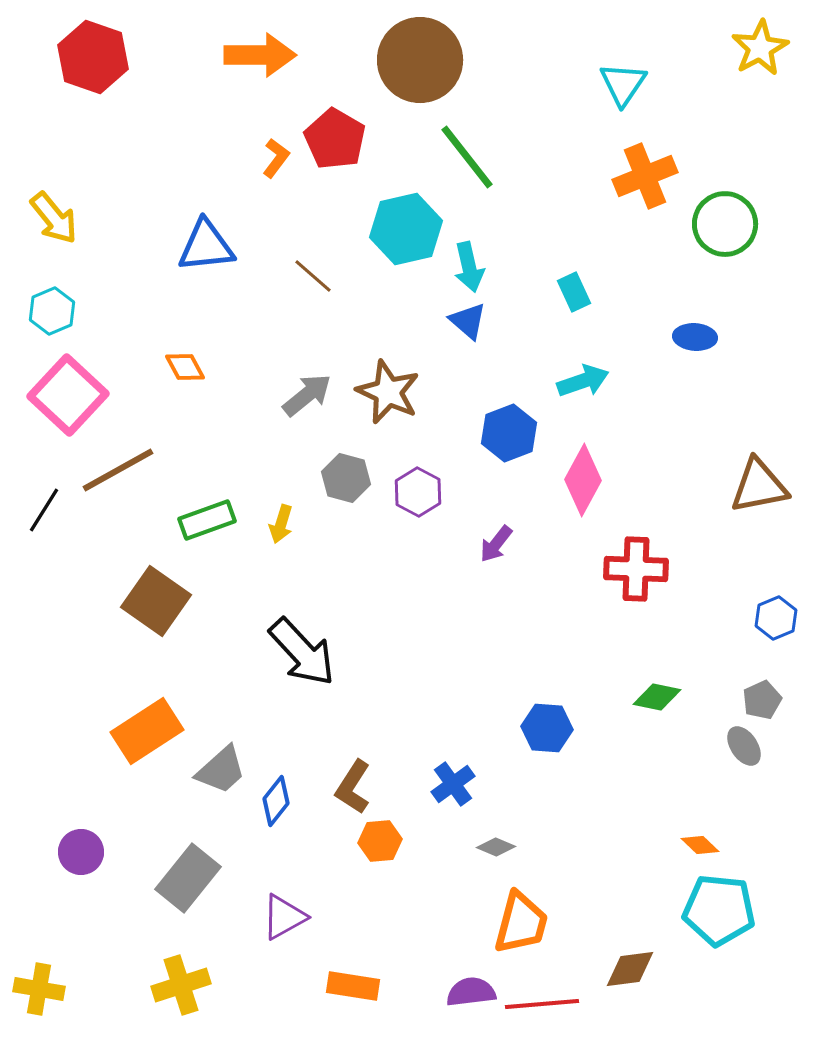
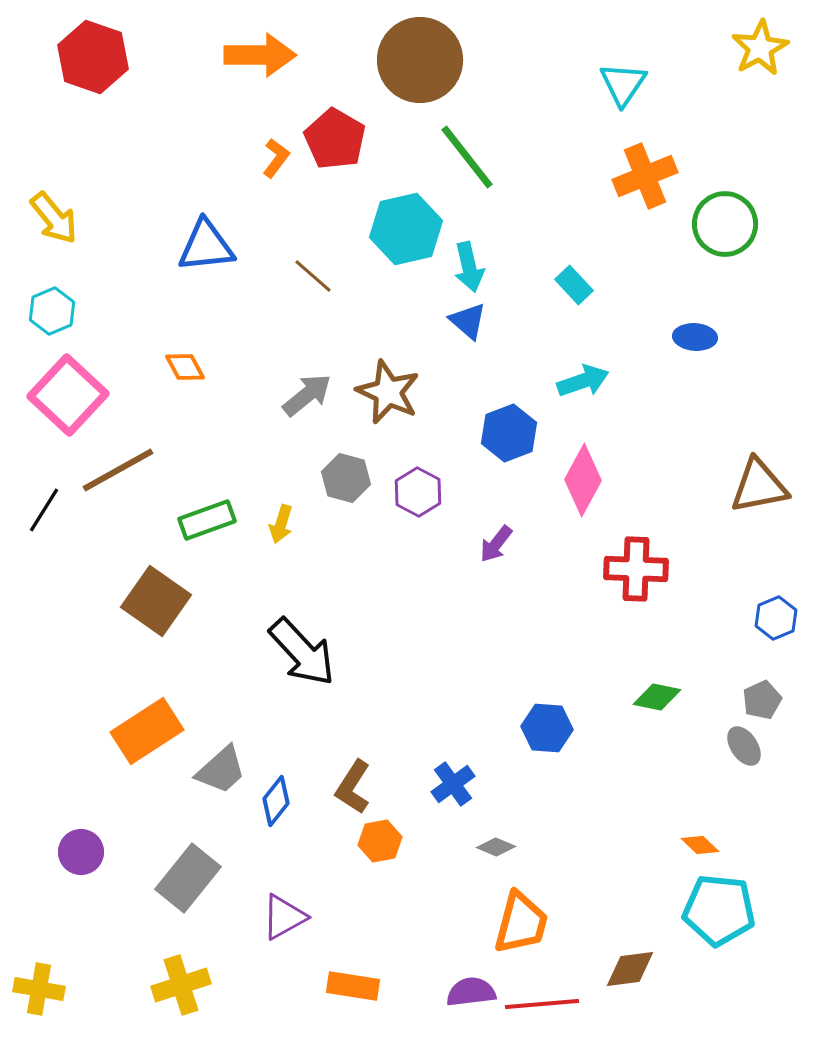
cyan rectangle at (574, 292): moved 7 px up; rotated 18 degrees counterclockwise
orange hexagon at (380, 841): rotated 6 degrees counterclockwise
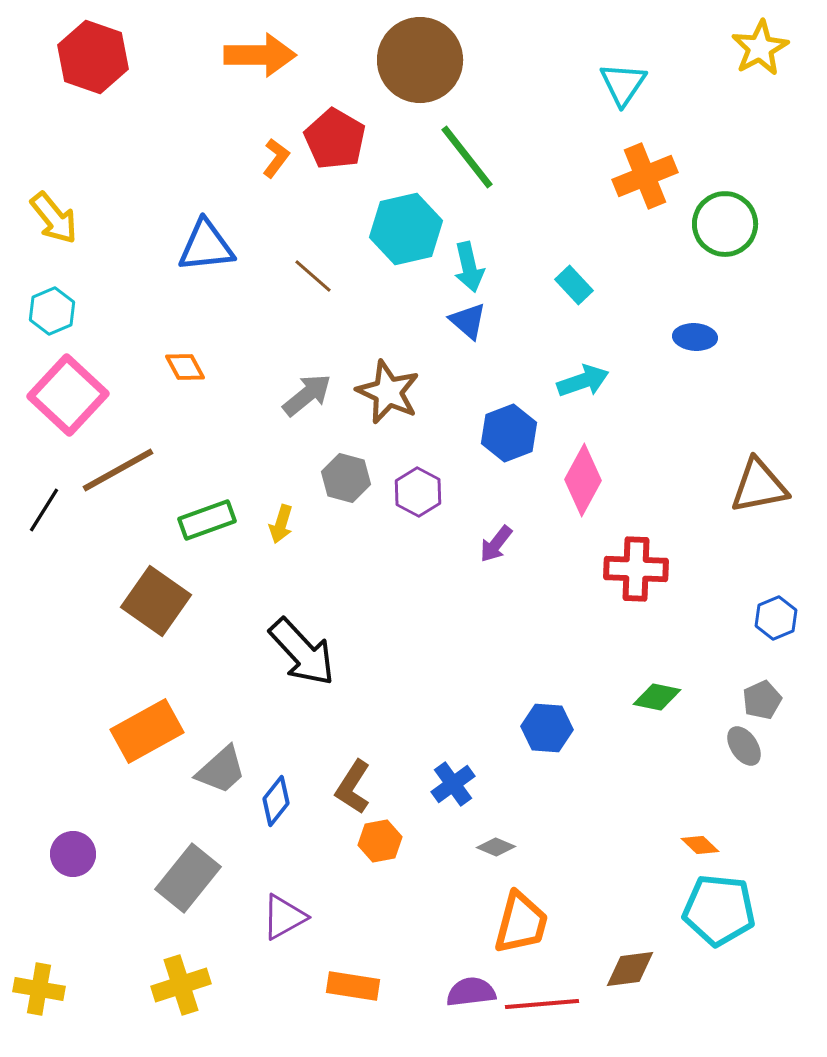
orange rectangle at (147, 731): rotated 4 degrees clockwise
purple circle at (81, 852): moved 8 px left, 2 px down
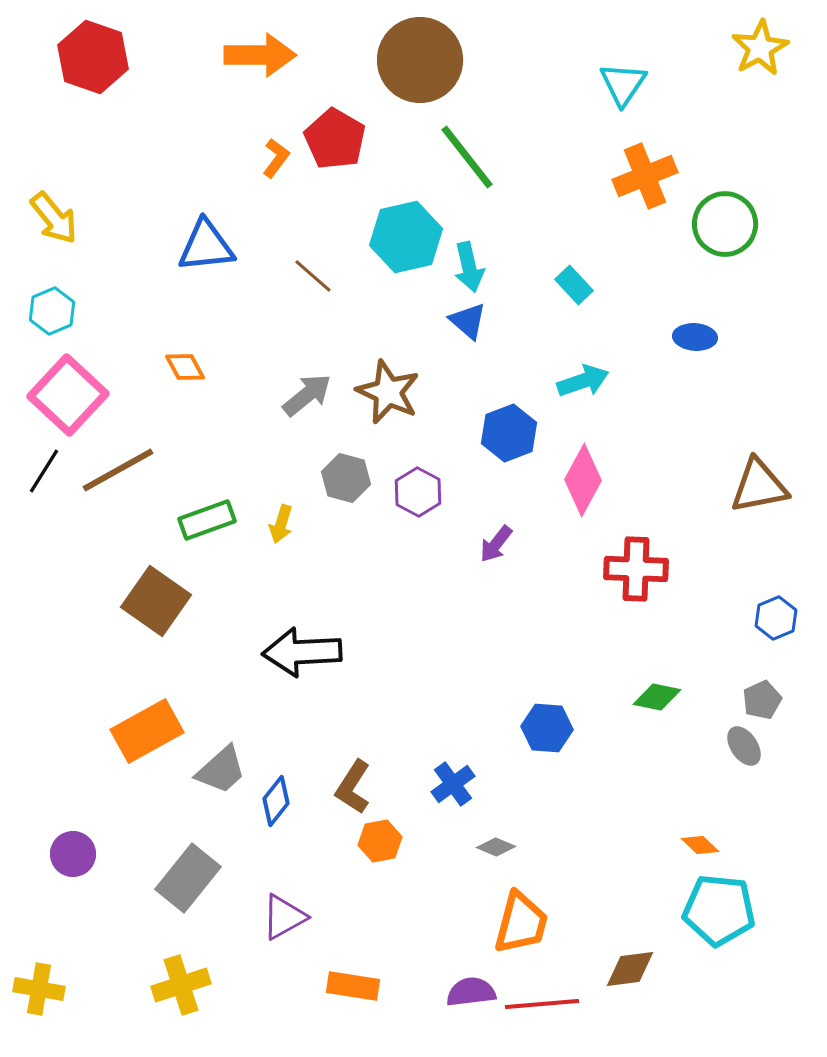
cyan hexagon at (406, 229): moved 8 px down
black line at (44, 510): moved 39 px up
black arrow at (302, 652): rotated 130 degrees clockwise
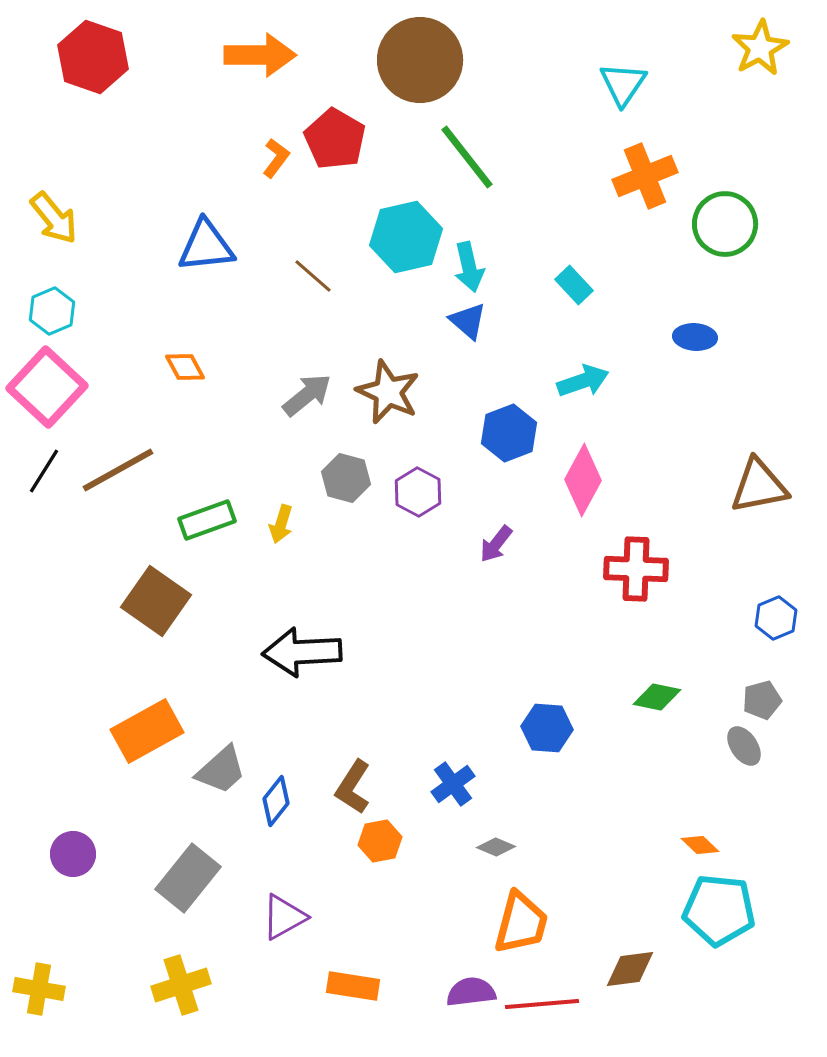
pink square at (68, 395): moved 21 px left, 8 px up
gray pentagon at (762, 700): rotated 9 degrees clockwise
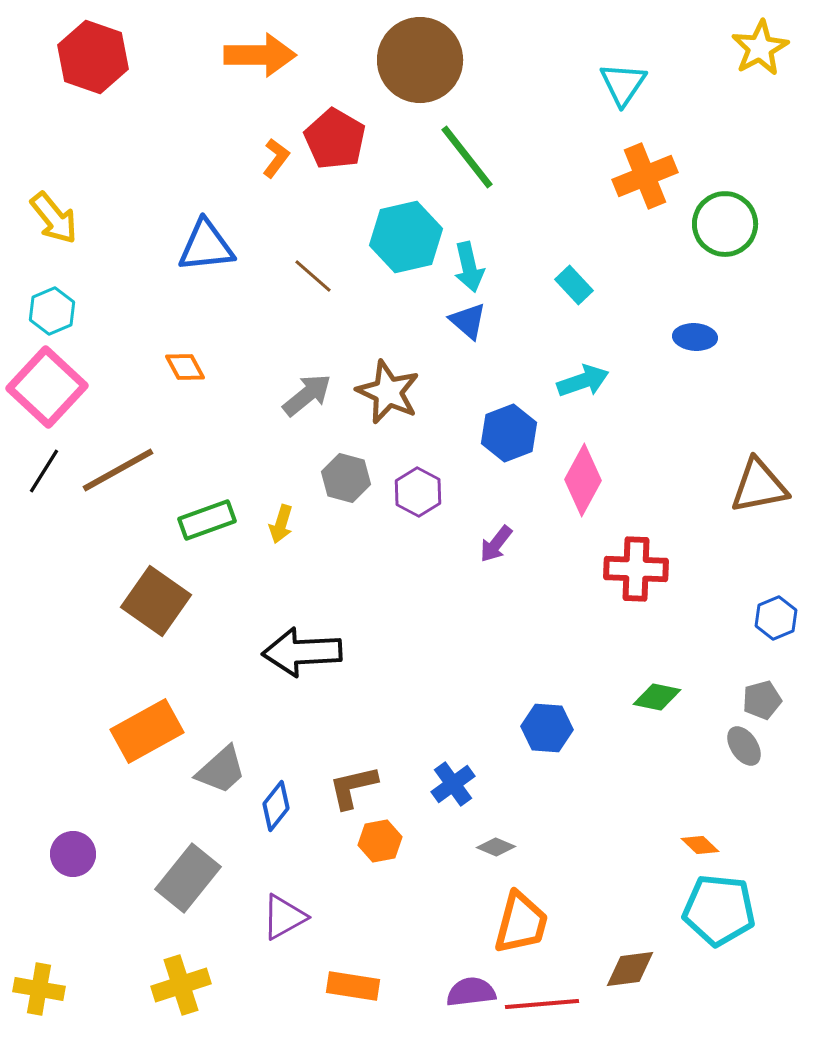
brown L-shape at (353, 787): rotated 44 degrees clockwise
blue diamond at (276, 801): moved 5 px down
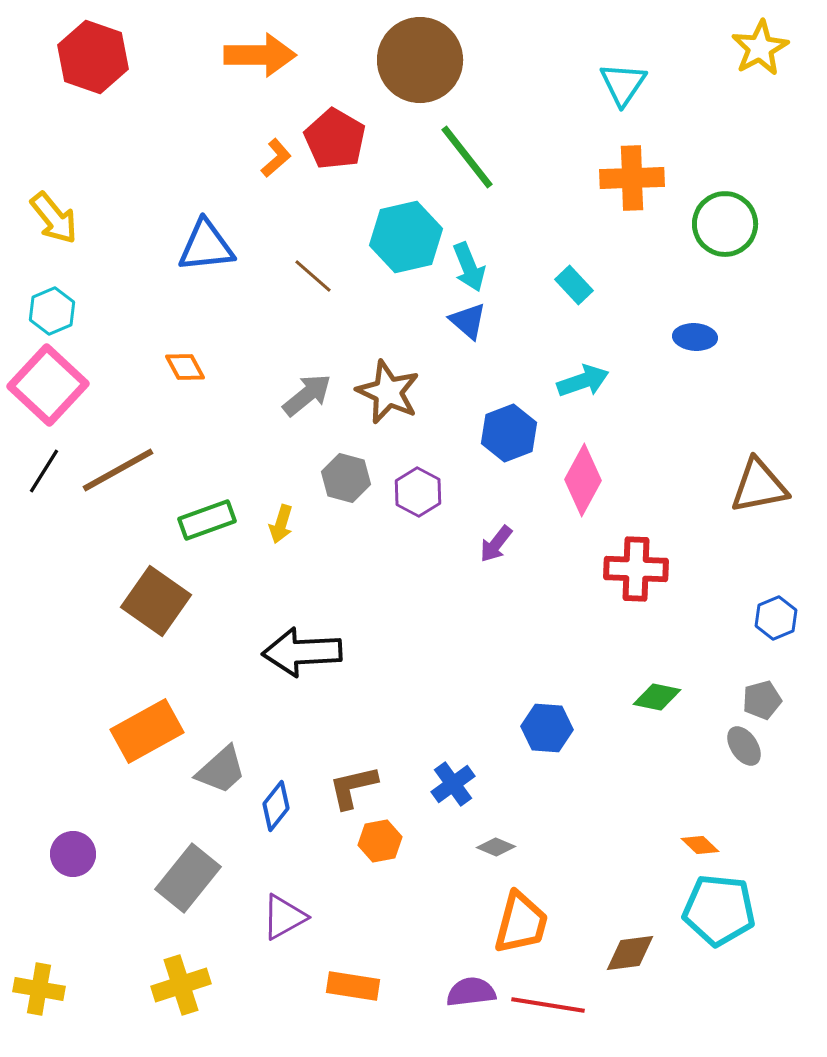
orange L-shape at (276, 158): rotated 12 degrees clockwise
orange cross at (645, 176): moved 13 px left, 2 px down; rotated 20 degrees clockwise
cyan arrow at (469, 267): rotated 9 degrees counterclockwise
pink square at (47, 387): moved 1 px right, 2 px up
brown diamond at (630, 969): moved 16 px up
red line at (542, 1004): moved 6 px right, 1 px down; rotated 14 degrees clockwise
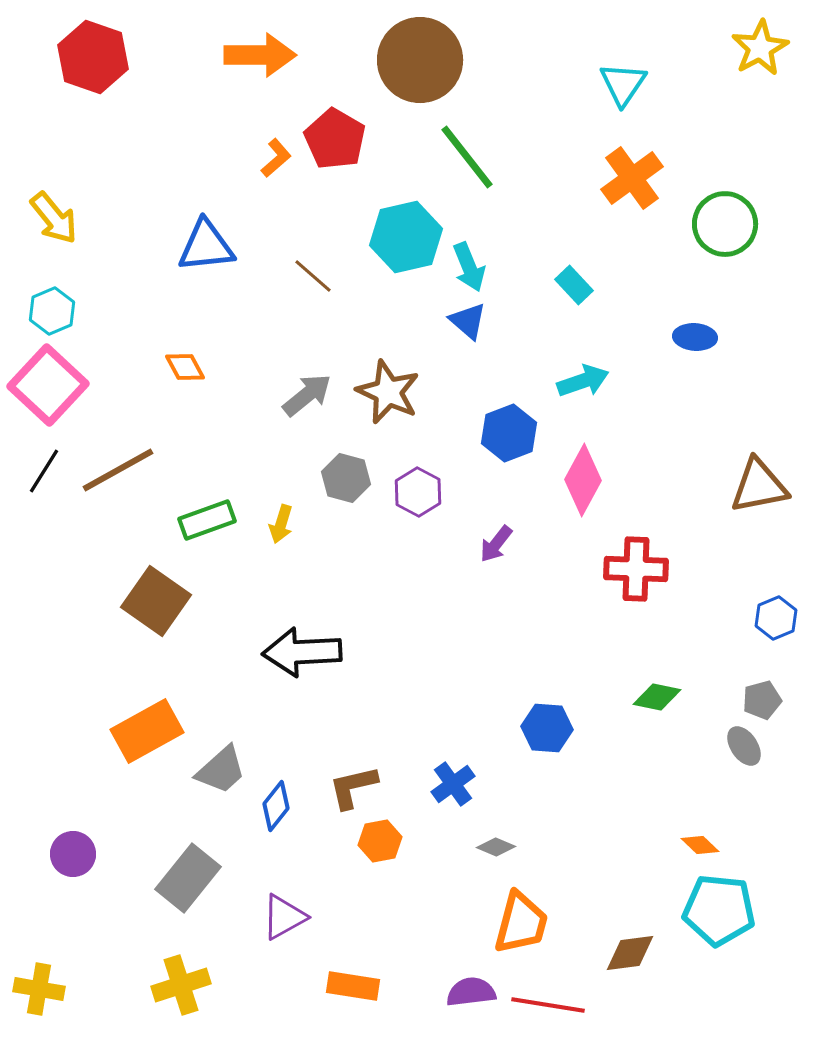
orange cross at (632, 178): rotated 34 degrees counterclockwise
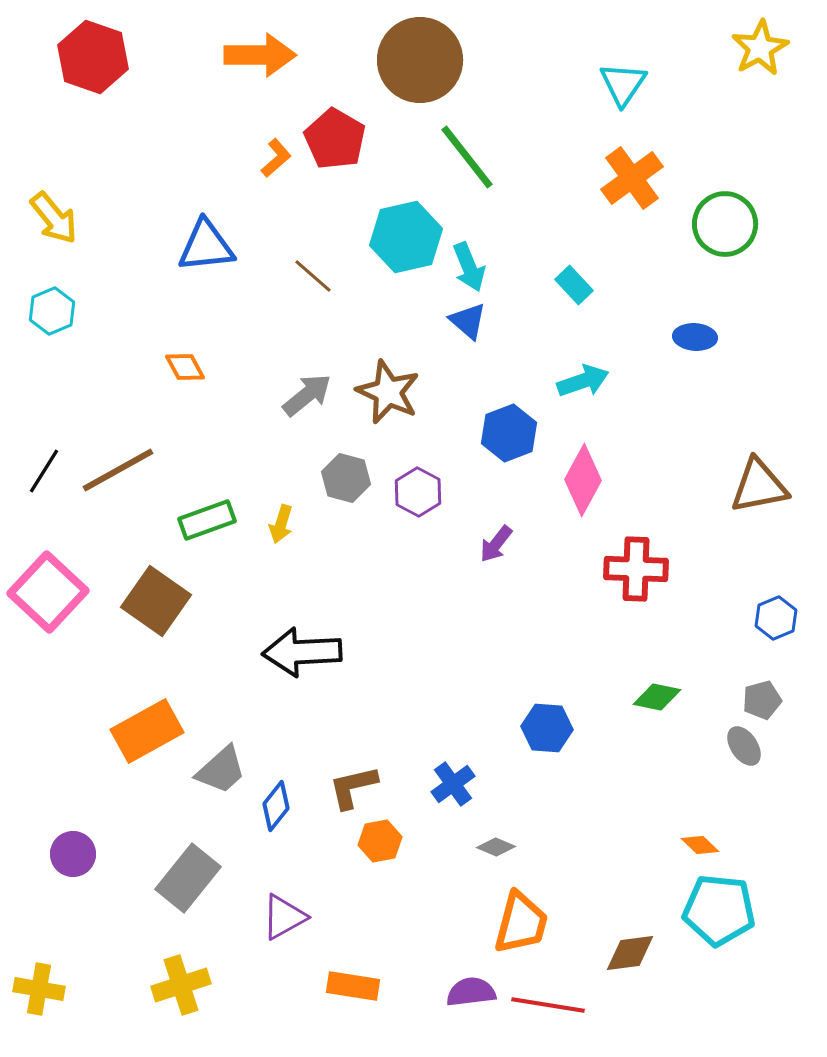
pink square at (48, 385): moved 207 px down
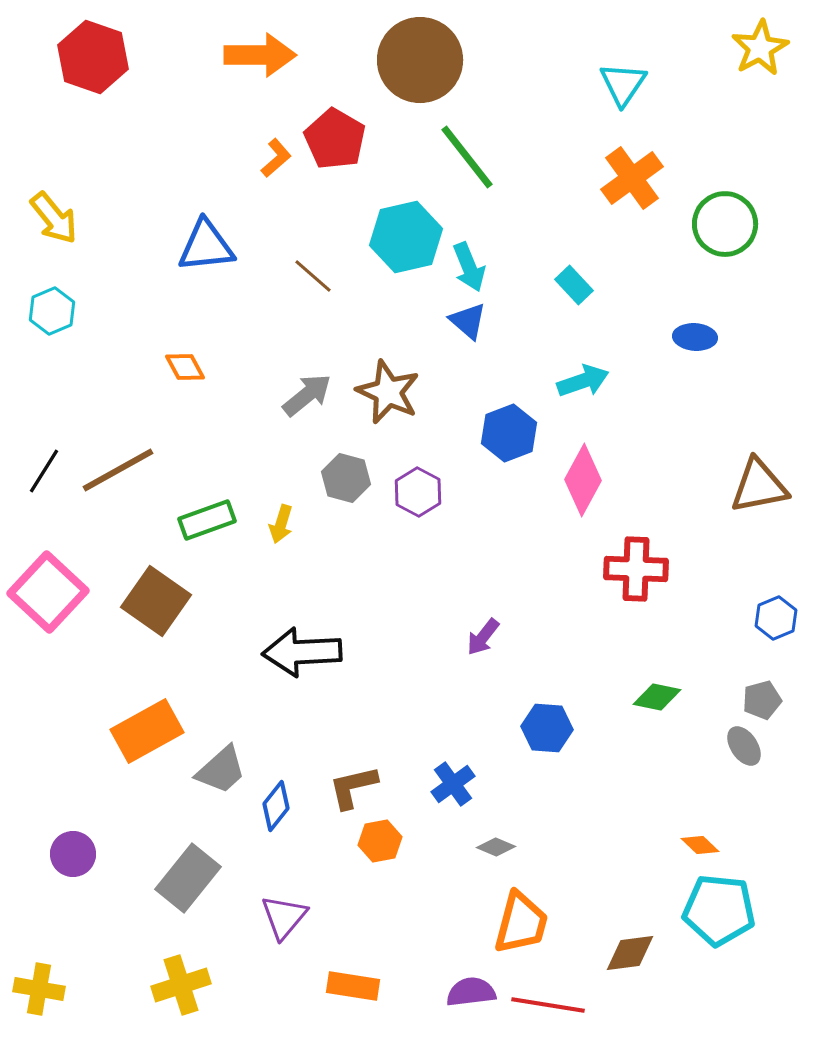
purple arrow at (496, 544): moved 13 px left, 93 px down
purple triangle at (284, 917): rotated 21 degrees counterclockwise
